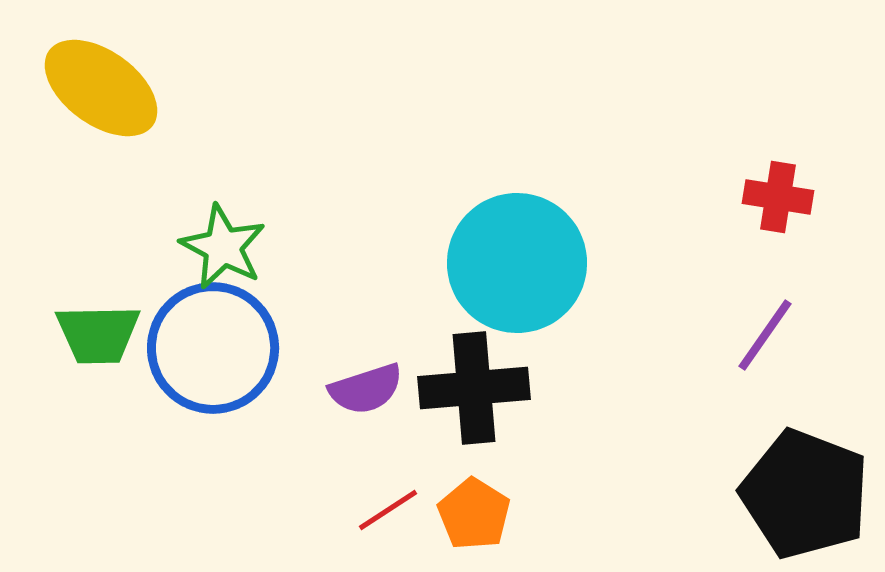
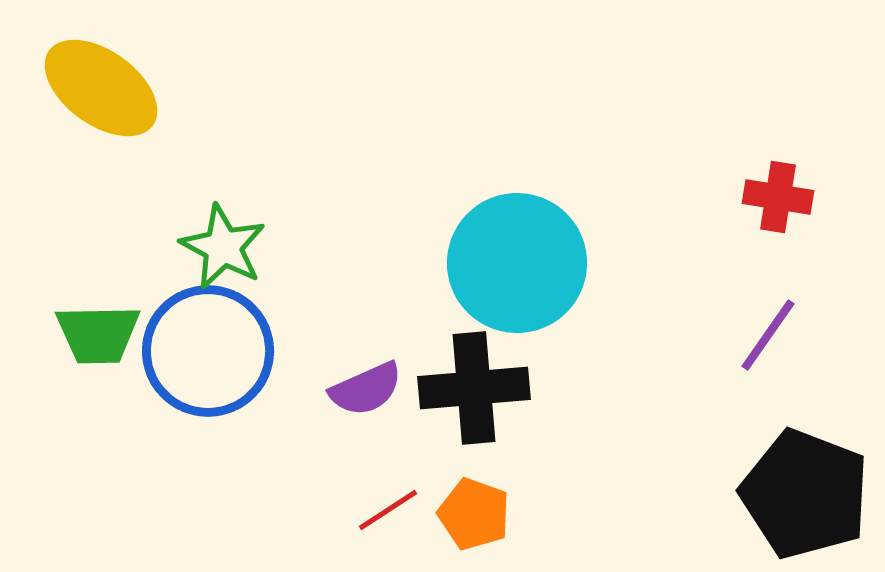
purple line: moved 3 px right
blue circle: moved 5 px left, 3 px down
purple semicircle: rotated 6 degrees counterclockwise
orange pentagon: rotated 12 degrees counterclockwise
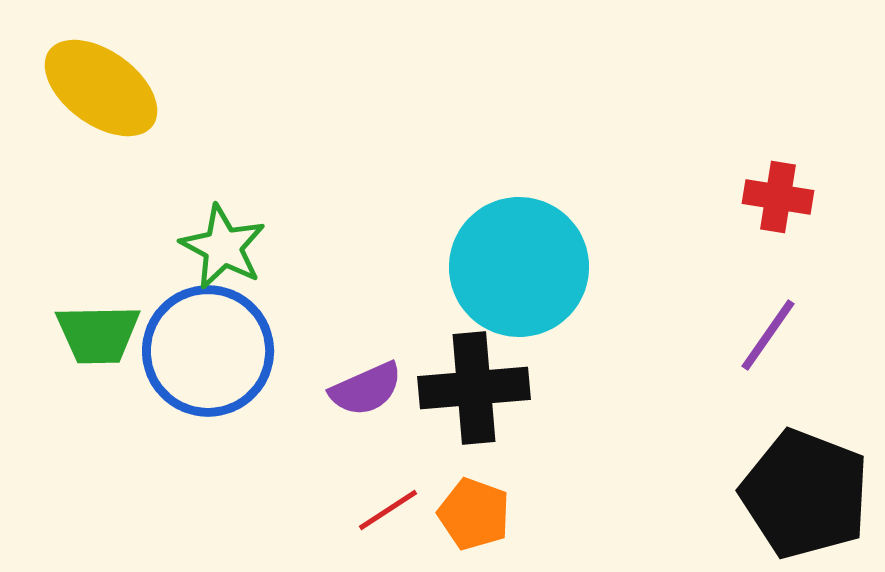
cyan circle: moved 2 px right, 4 px down
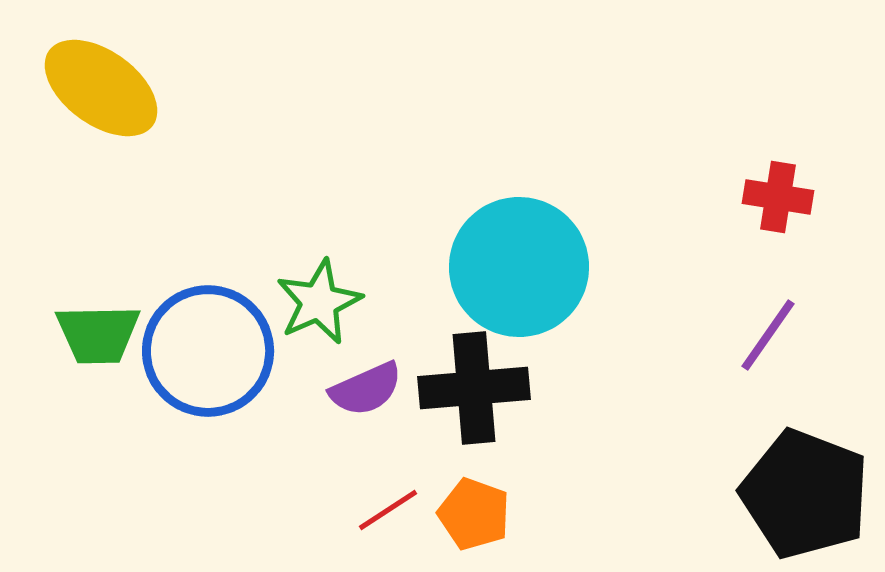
green star: moved 96 px right, 55 px down; rotated 20 degrees clockwise
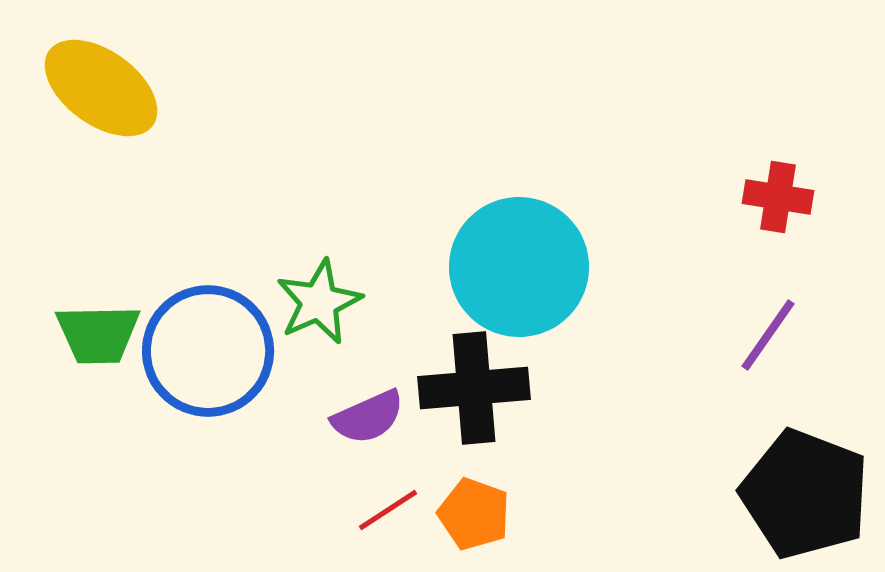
purple semicircle: moved 2 px right, 28 px down
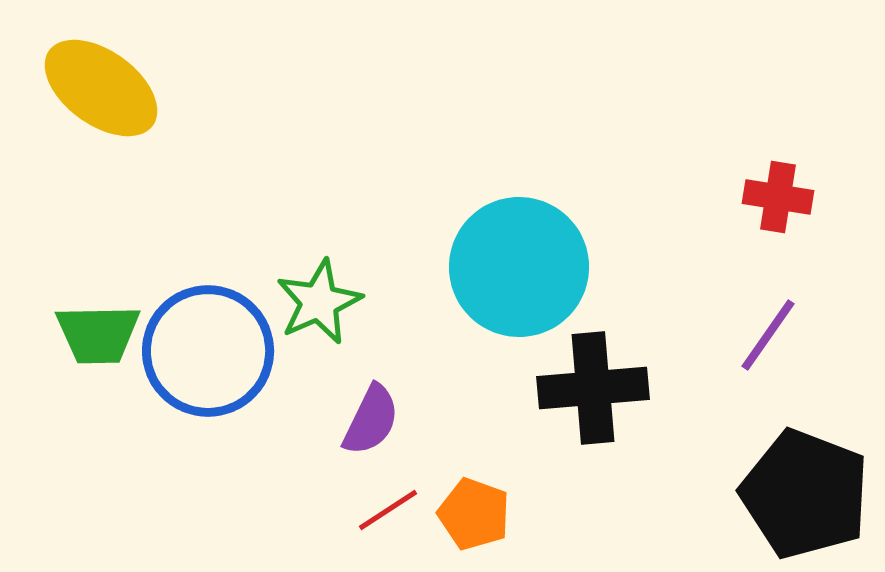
black cross: moved 119 px right
purple semicircle: moved 3 px right, 3 px down; rotated 40 degrees counterclockwise
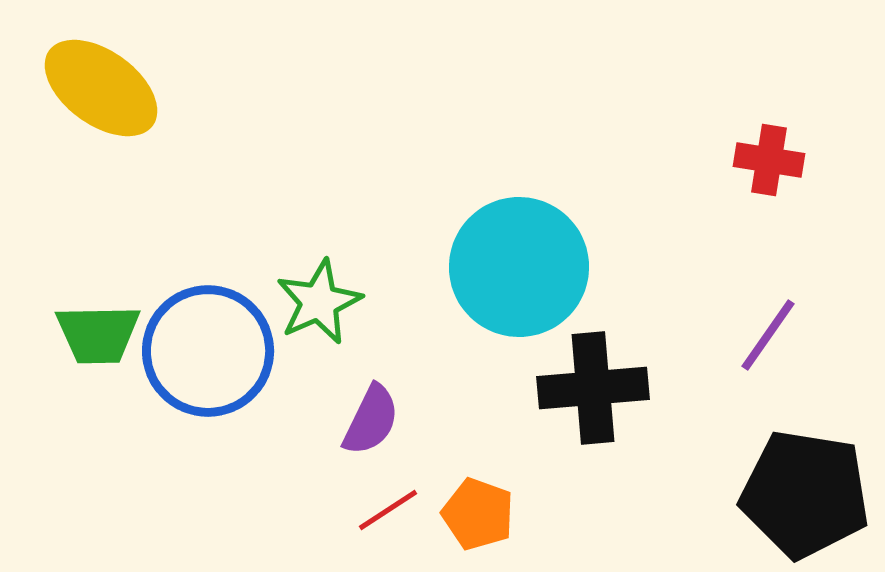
red cross: moved 9 px left, 37 px up
black pentagon: rotated 12 degrees counterclockwise
orange pentagon: moved 4 px right
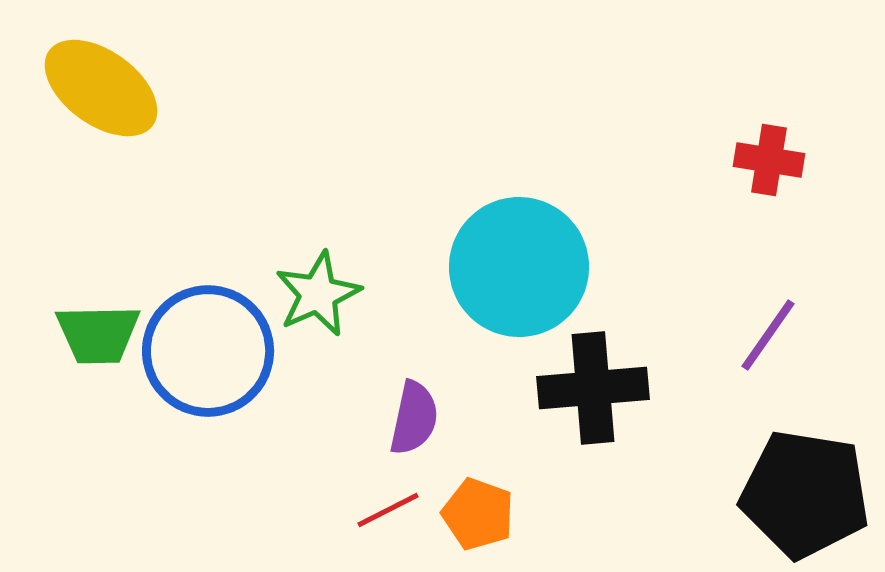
green star: moved 1 px left, 8 px up
purple semicircle: moved 43 px right, 2 px up; rotated 14 degrees counterclockwise
red line: rotated 6 degrees clockwise
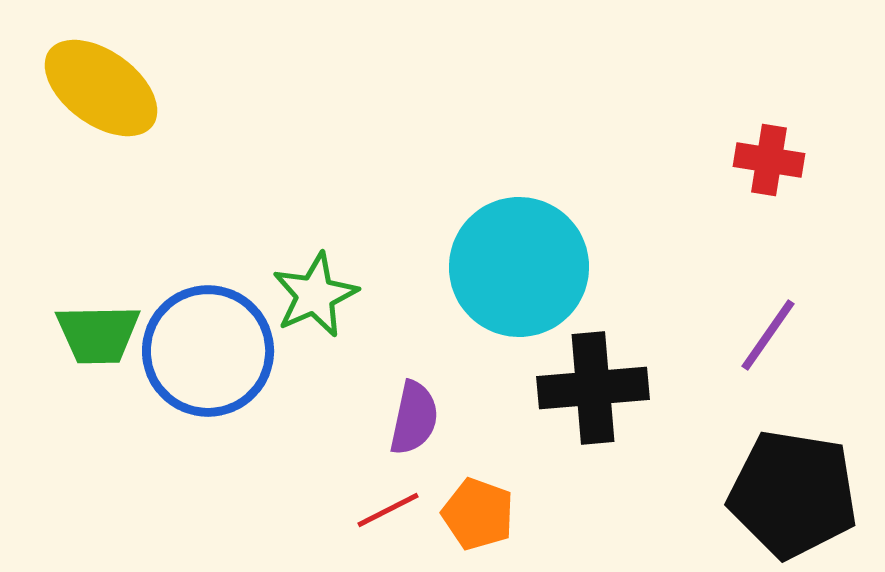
green star: moved 3 px left, 1 px down
black pentagon: moved 12 px left
